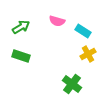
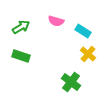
pink semicircle: moved 1 px left
yellow cross: rotated 21 degrees counterclockwise
green cross: moved 1 px left, 2 px up
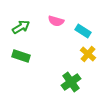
green cross: rotated 18 degrees clockwise
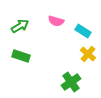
green arrow: moved 1 px left, 1 px up
